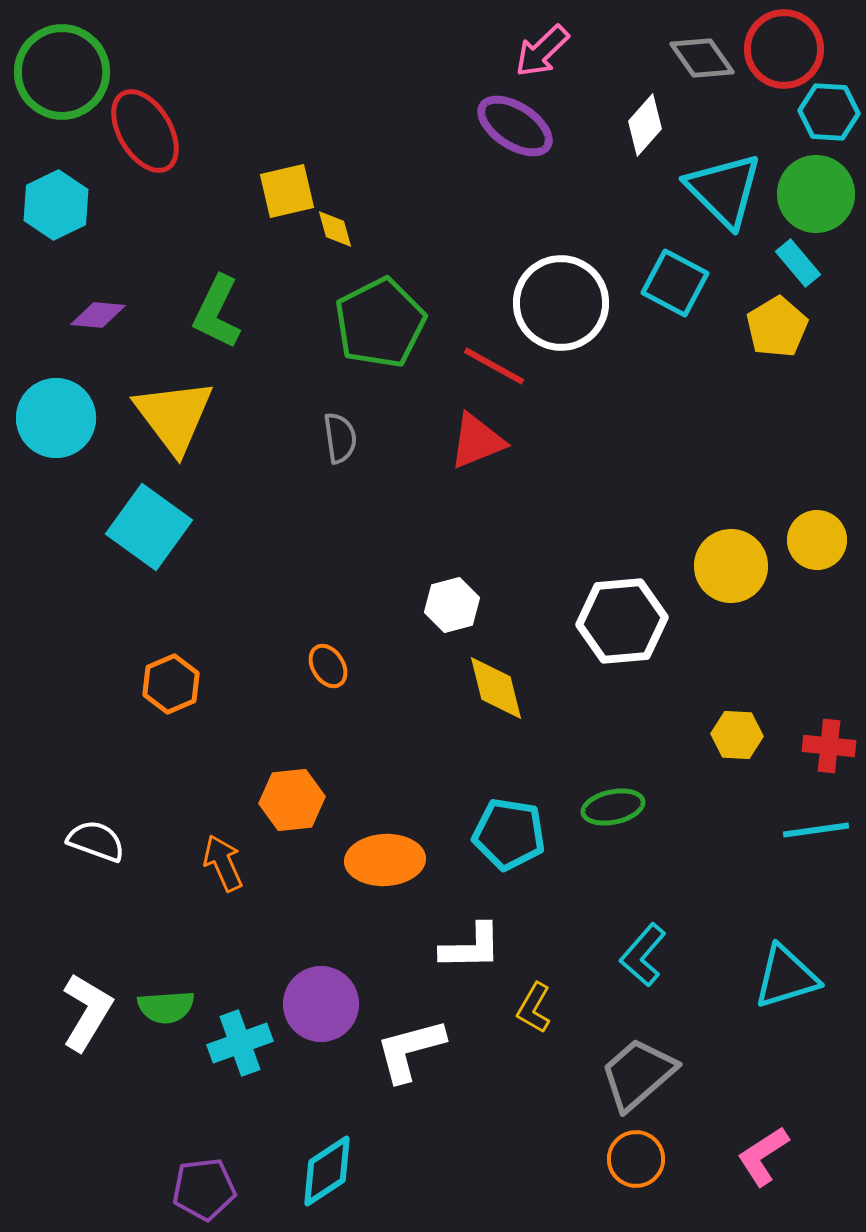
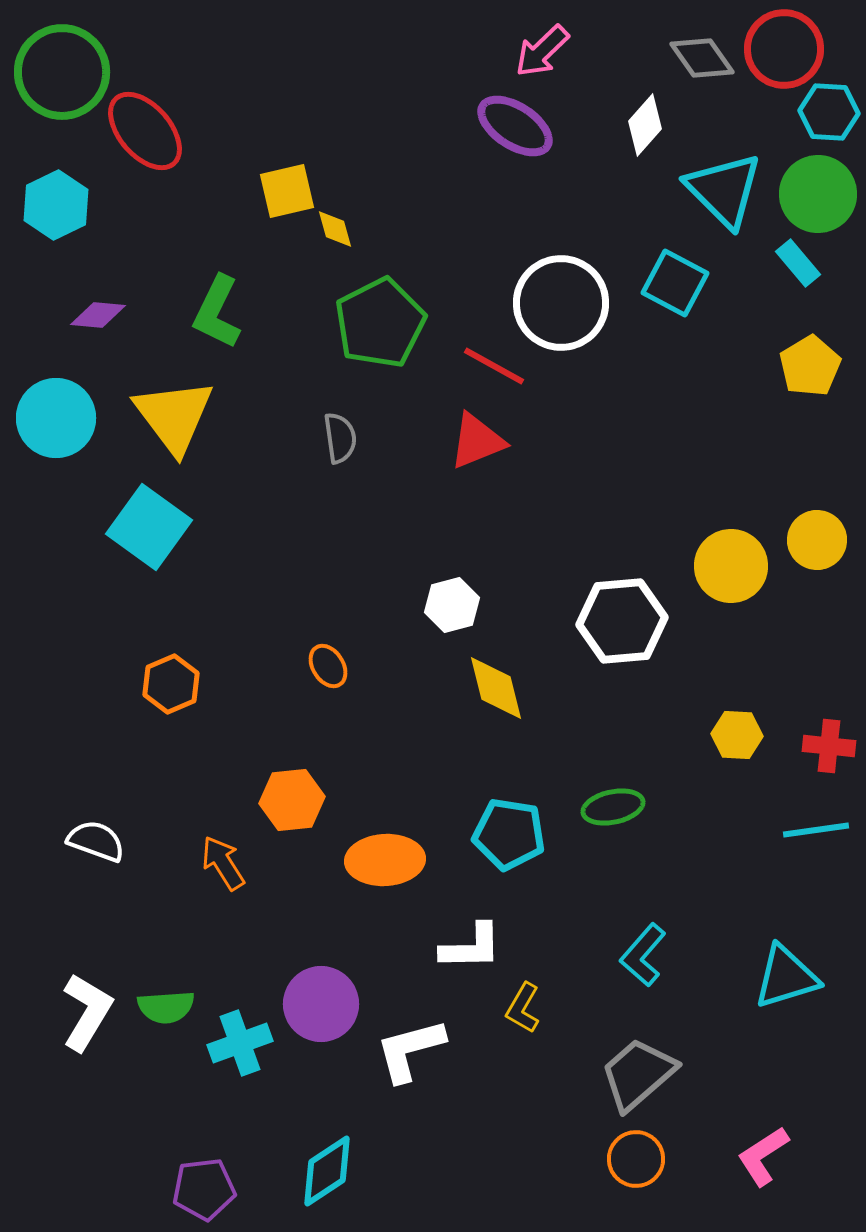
red ellipse at (145, 131): rotated 10 degrees counterclockwise
green circle at (816, 194): moved 2 px right
yellow pentagon at (777, 327): moved 33 px right, 39 px down
orange arrow at (223, 863): rotated 8 degrees counterclockwise
yellow L-shape at (534, 1008): moved 11 px left
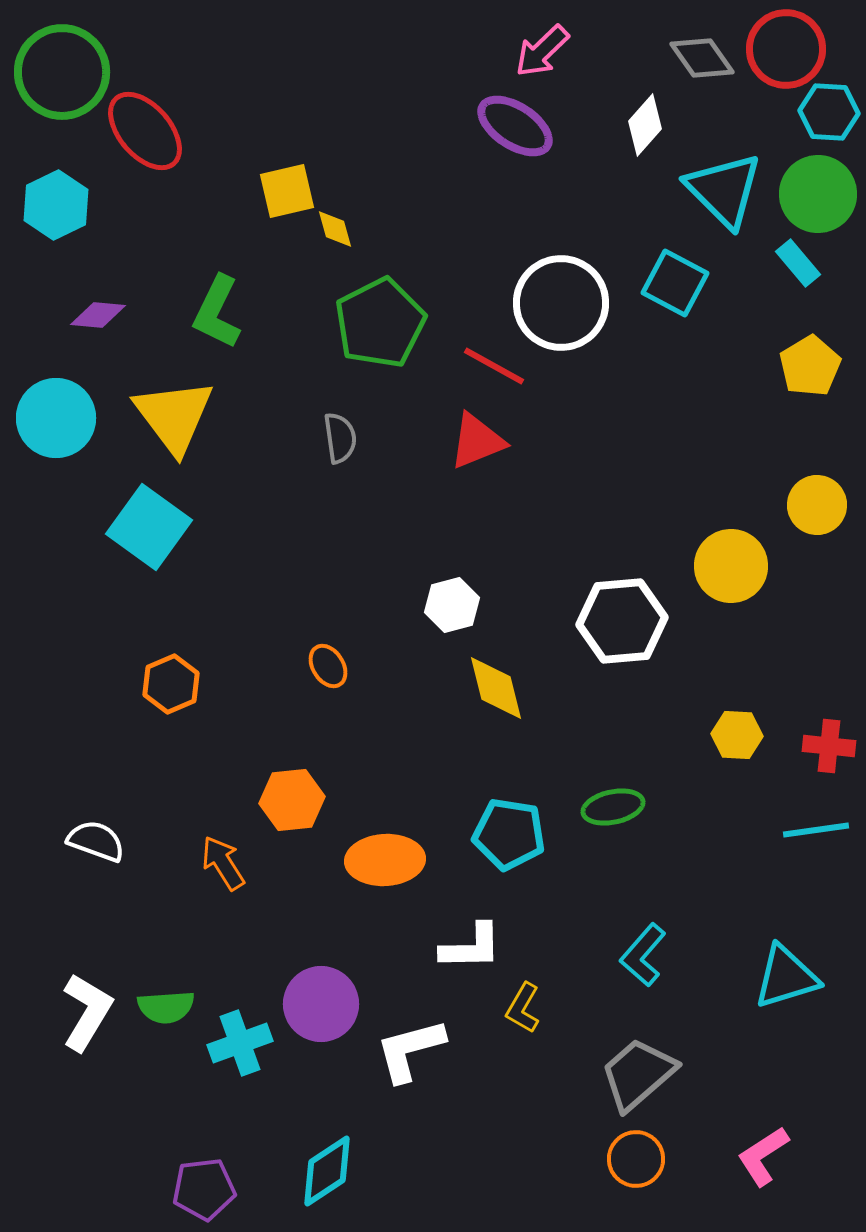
red circle at (784, 49): moved 2 px right
yellow circle at (817, 540): moved 35 px up
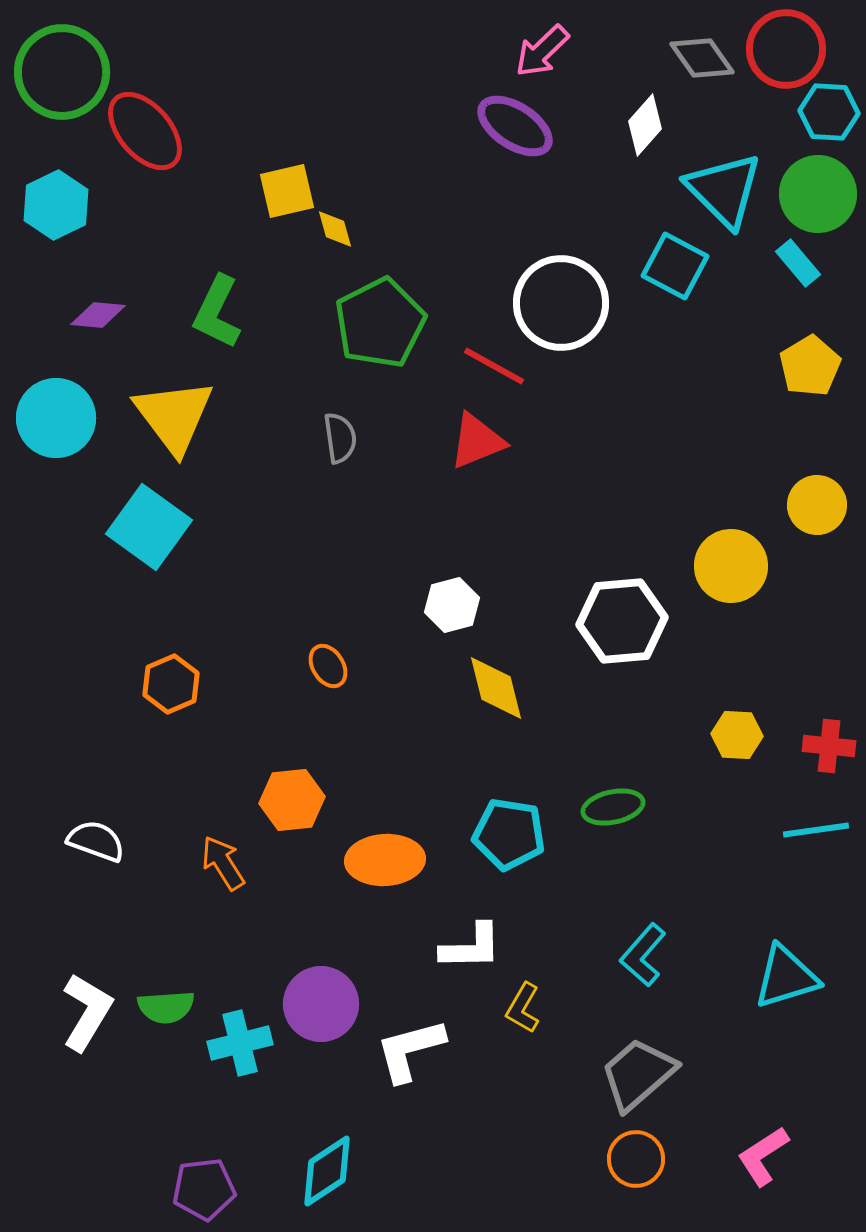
cyan square at (675, 283): moved 17 px up
cyan cross at (240, 1043): rotated 6 degrees clockwise
